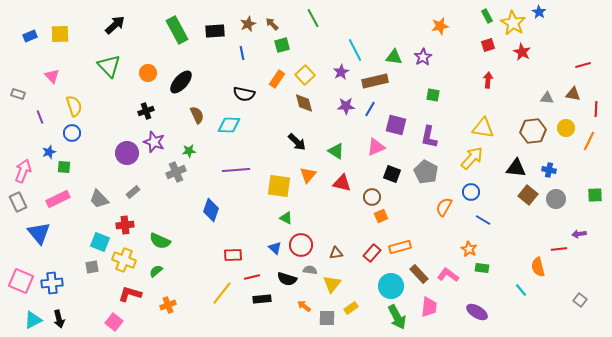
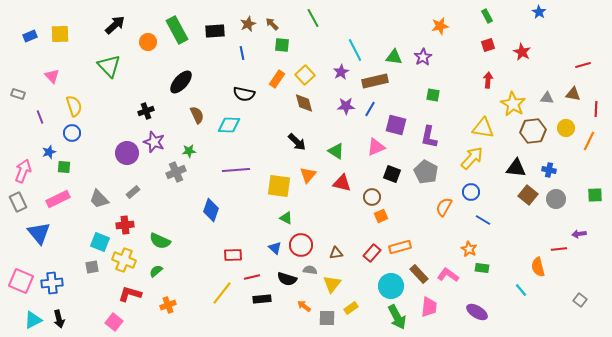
yellow star at (513, 23): moved 81 px down
green square at (282, 45): rotated 21 degrees clockwise
orange circle at (148, 73): moved 31 px up
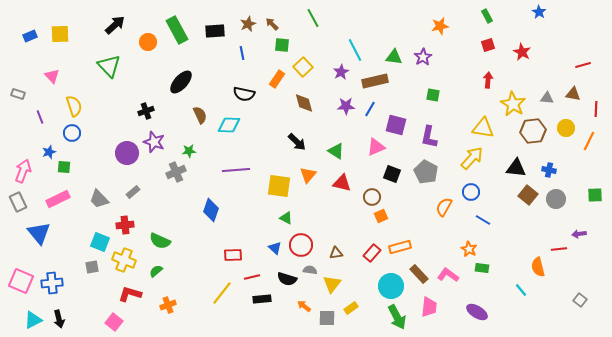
yellow square at (305, 75): moved 2 px left, 8 px up
brown semicircle at (197, 115): moved 3 px right
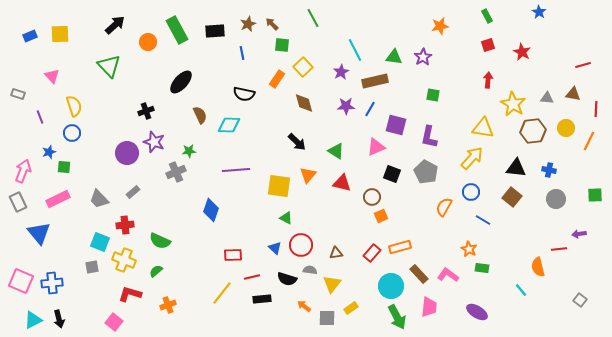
brown square at (528, 195): moved 16 px left, 2 px down
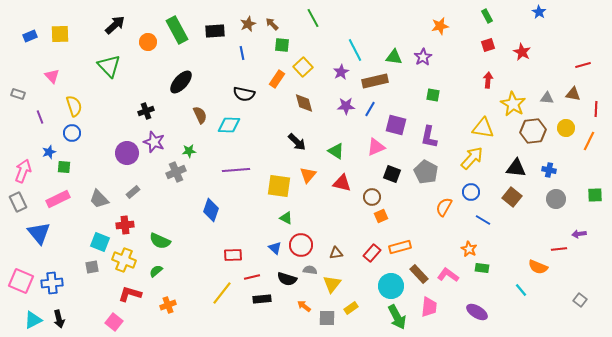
orange semicircle at (538, 267): rotated 54 degrees counterclockwise
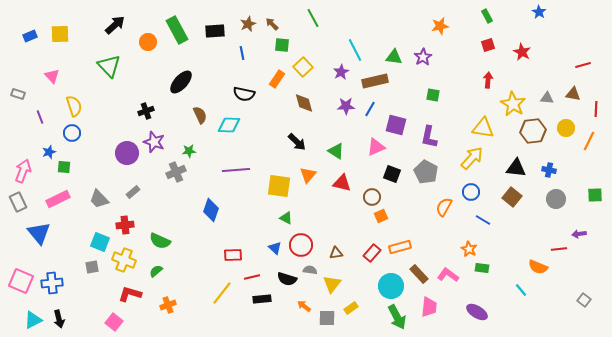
gray square at (580, 300): moved 4 px right
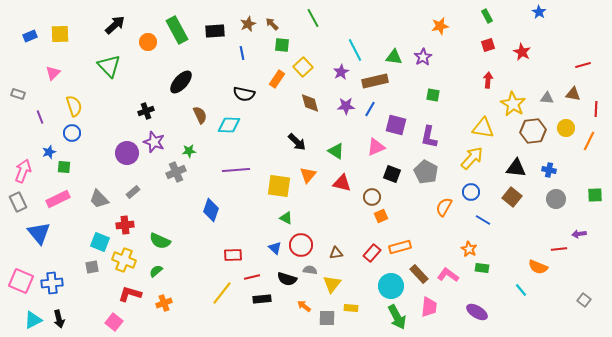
pink triangle at (52, 76): moved 1 px right, 3 px up; rotated 28 degrees clockwise
brown diamond at (304, 103): moved 6 px right
orange cross at (168, 305): moved 4 px left, 2 px up
yellow rectangle at (351, 308): rotated 40 degrees clockwise
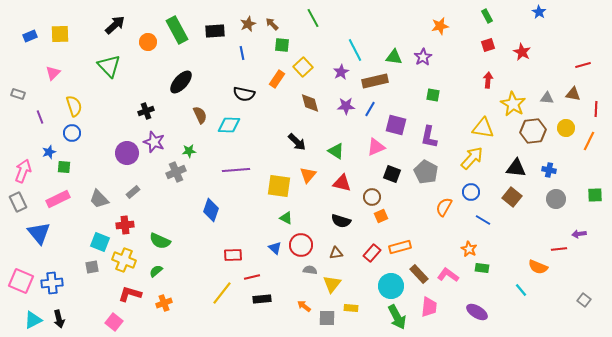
black semicircle at (287, 279): moved 54 px right, 58 px up
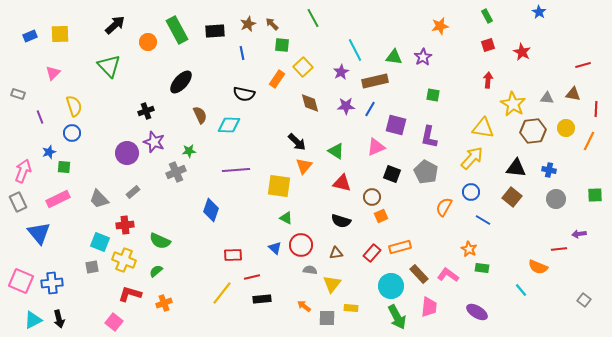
orange triangle at (308, 175): moved 4 px left, 9 px up
